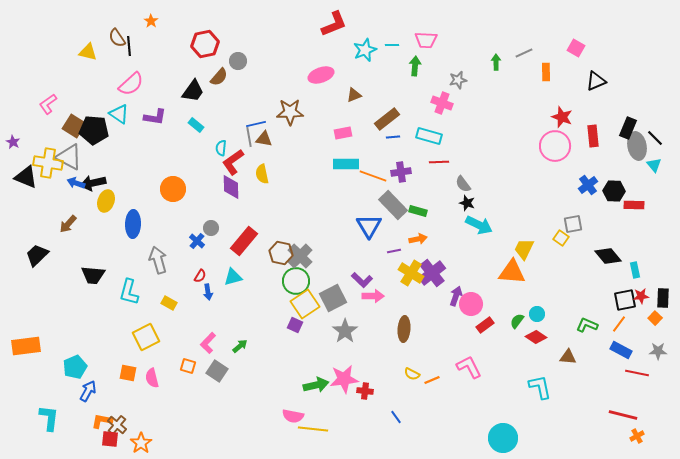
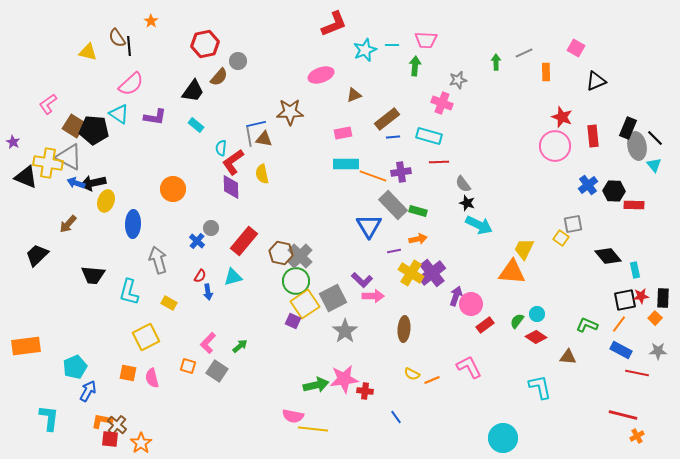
purple square at (295, 325): moved 2 px left, 4 px up
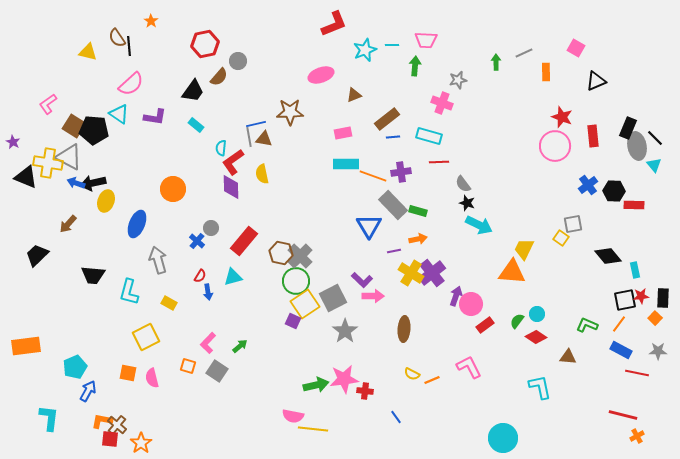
blue ellipse at (133, 224): moved 4 px right; rotated 20 degrees clockwise
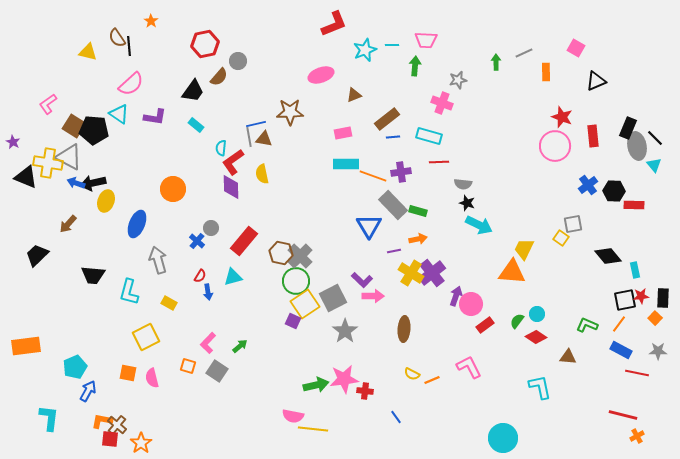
gray semicircle at (463, 184): rotated 48 degrees counterclockwise
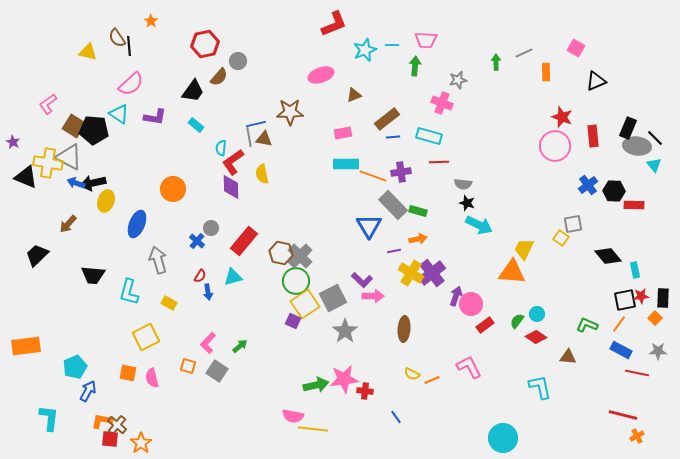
gray ellipse at (637, 146): rotated 72 degrees counterclockwise
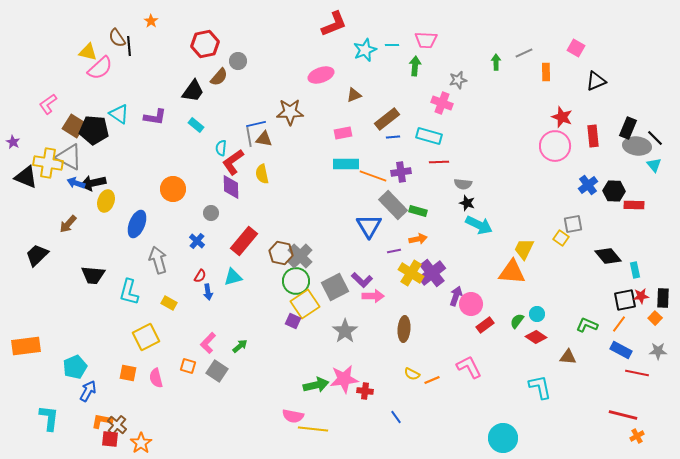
pink semicircle at (131, 84): moved 31 px left, 16 px up
gray circle at (211, 228): moved 15 px up
gray square at (333, 298): moved 2 px right, 11 px up
pink semicircle at (152, 378): moved 4 px right
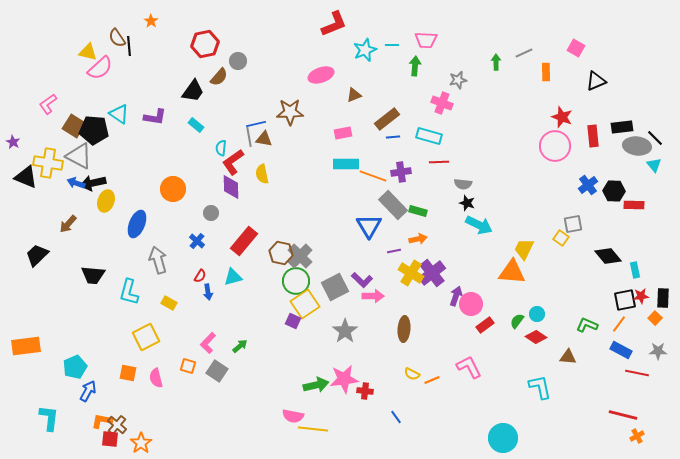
black rectangle at (628, 128): moved 6 px left, 1 px up; rotated 60 degrees clockwise
gray triangle at (69, 157): moved 10 px right, 1 px up
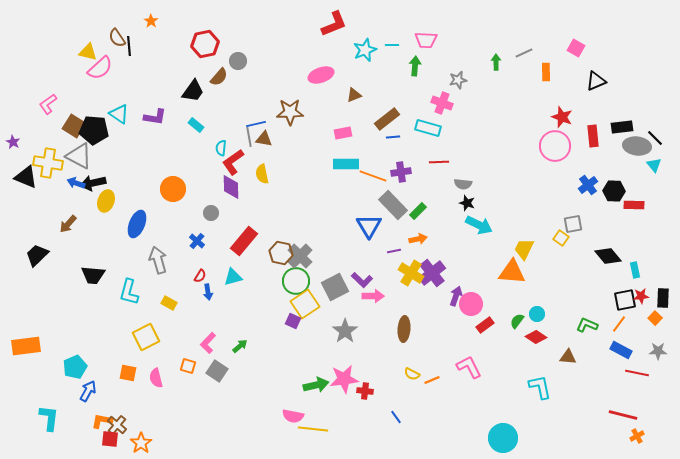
cyan rectangle at (429, 136): moved 1 px left, 8 px up
green rectangle at (418, 211): rotated 60 degrees counterclockwise
